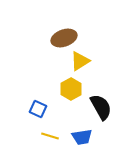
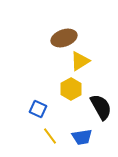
yellow line: rotated 36 degrees clockwise
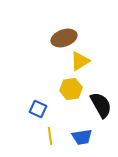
yellow hexagon: rotated 20 degrees clockwise
black semicircle: moved 2 px up
yellow line: rotated 30 degrees clockwise
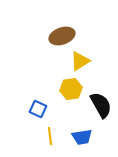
brown ellipse: moved 2 px left, 2 px up
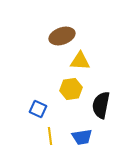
yellow triangle: rotated 35 degrees clockwise
black semicircle: rotated 140 degrees counterclockwise
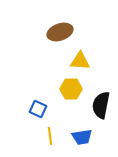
brown ellipse: moved 2 px left, 4 px up
yellow hexagon: rotated 10 degrees clockwise
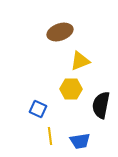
yellow triangle: rotated 25 degrees counterclockwise
blue trapezoid: moved 2 px left, 4 px down
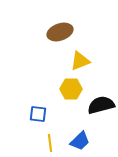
black semicircle: rotated 64 degrees clockwise
blue square: moved 5 px down; rotated 18 degrees counterclockwise
yellow line: moved 7 px down
blue trapezoid: rotated 35 degrees counterclockwise
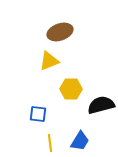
yellow triangle: moved 31 px left
blue trapezoid: rotated 15 degrees counterclockwise
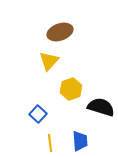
yellow triangle: rotated 25 degrees counterclockwise
yellow hexagon: rotated 20 degrees counterclockwise
black semicircle: moved 2 px down; rotated 32 degrees clockwise
blue square: rotated 36 degrees clockwise
blue trapezoid: rotated 35 degrees counterclockwise
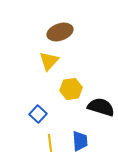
yellow hexagon: rotated 10 degrees clockwise
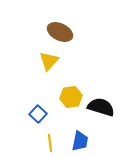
brown ellipse: rotated 45 degrees clockwise
yellow hexagon: moved 8 px down
blue trapezoid: rotated 15 degrees clockwise
